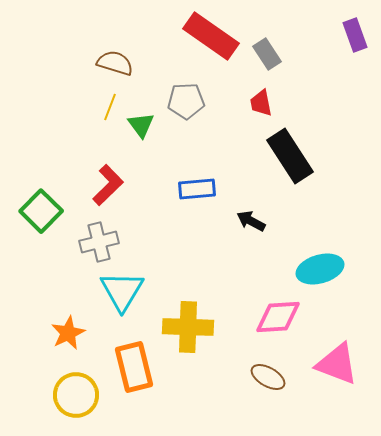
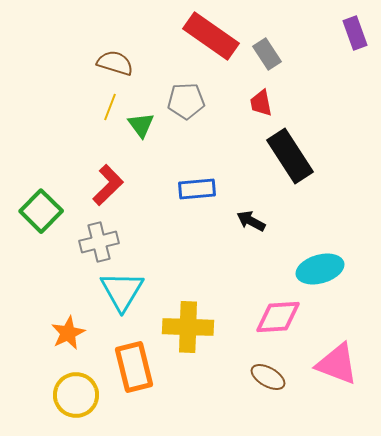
purple rectangle: moved 2 px up
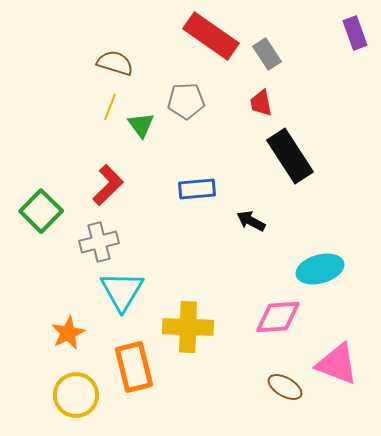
brown ellipse: moved 17 px right, 10 px down
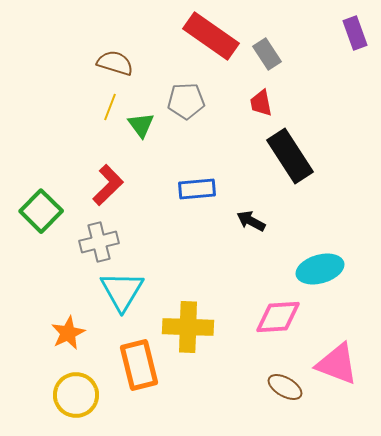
orange rectangle: moved 5 px right, 2 px up
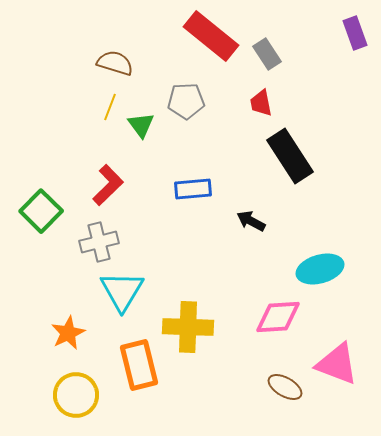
red rectangle: rotated 4 degrees clockwise
blue rectangle: moved 4 px left
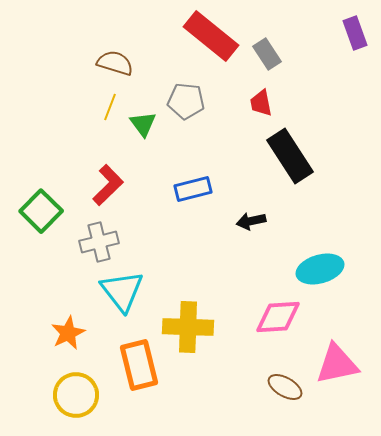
gray pentagon: rotated 9 degrees clockwise
green triangle: moved 2 px right, 1 px up
blue rectangle: rotated 9 degrees counterclockwise
black arrow: rotated 40 degrees counterclockwise
cyan triangle: rotated 9 degrees counterclockwise
pink triangle: rotated 33 degrees counterclockwise
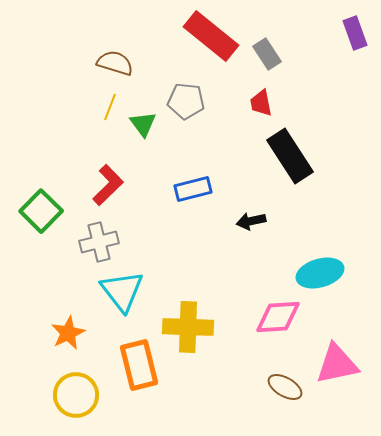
cyan ellipse: moved 4 px down
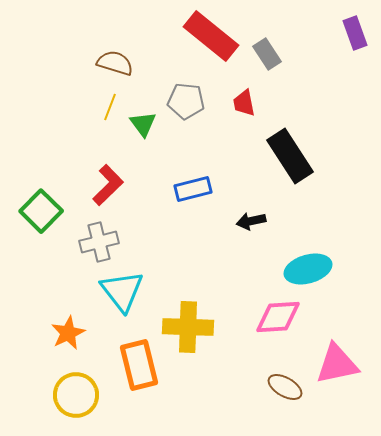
red trapezoid: moved 17 px left
cyan ellipse: moved 12 px left, 4 px up
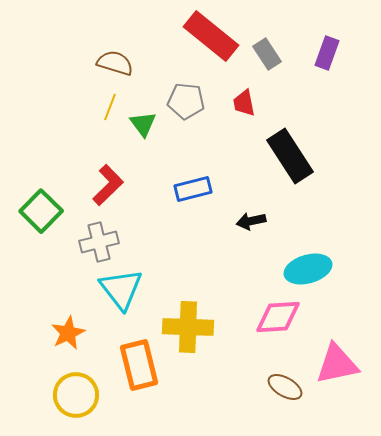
purple rectangle: moved 28 px left, 20 px down; rotated 40 degrees clockwise
cyan triangle: moved 1 px left, 2 px up
